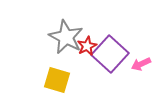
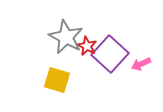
red star: rotated 18 degrees counterclockwise
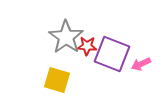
gray star: rotated 8 degrees clockwise
red star: rotated 24 degrees counterclockwise
purple square: moved 2 px right; rotated 21 degrees counterclockwise
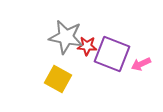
gray star: rotated 24 degrees counterclockwise
yellow square: moved 1 px right, 1 px up; rotated 12 degrees clockwise
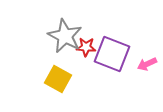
gray star: moved 1 px left, 1 px up; rotated 16 degrees clockwise
red star: moved 1 px left, 1 px down
pink arrow: moved 6 px right
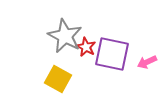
red star: rotated 24 degrees clockwise
purple square: rotated 9 degrees counterclockwise
pink arrow: moved 2 px up
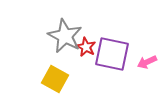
yellow square: moved 3 px left
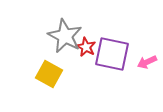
yellow square: moved 6 px left, 5 px up
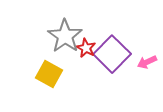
gray star: rotated 8 degrees clockwise
red star: moved 1 px down
purple square: rotated 33 degrees clockwise
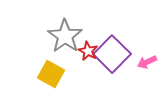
red star: moved 2 px right, 3 px down
yellow square: moved 2 px right
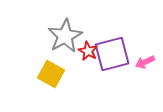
gray star: rotated 8 degrees clockwise
purple square: rotated 30 degrees clockwise
pink arrow: moved 2 px left
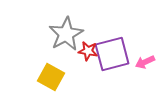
gray star: moved 1 px right, 2 px up
red star: rotated 18 degrees counterclockwise
yellow square: moved 3 px down
